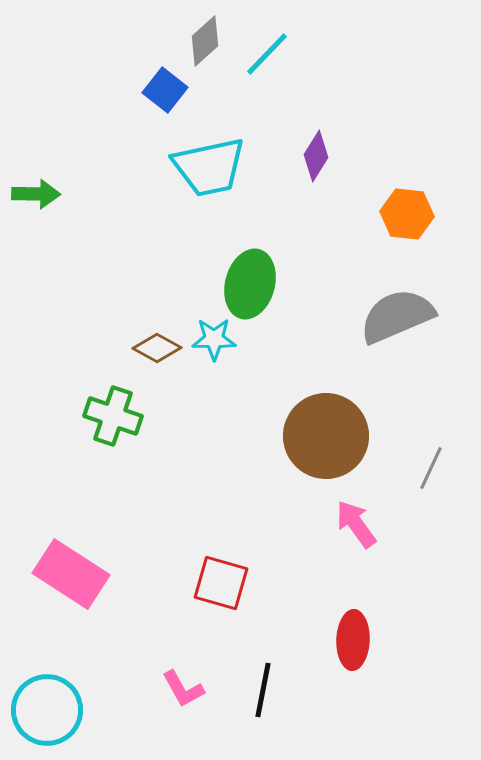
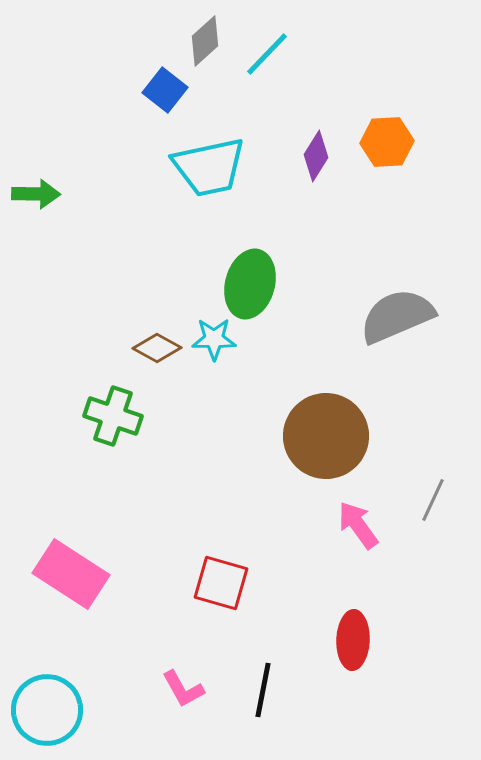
orange hexagon: moved 20 px left, 72 px up; rotated 9 degrees counterclockwise
gray line: moved 2 px right, 32 px down
pink arrow: moved 2 px right, 1 px down
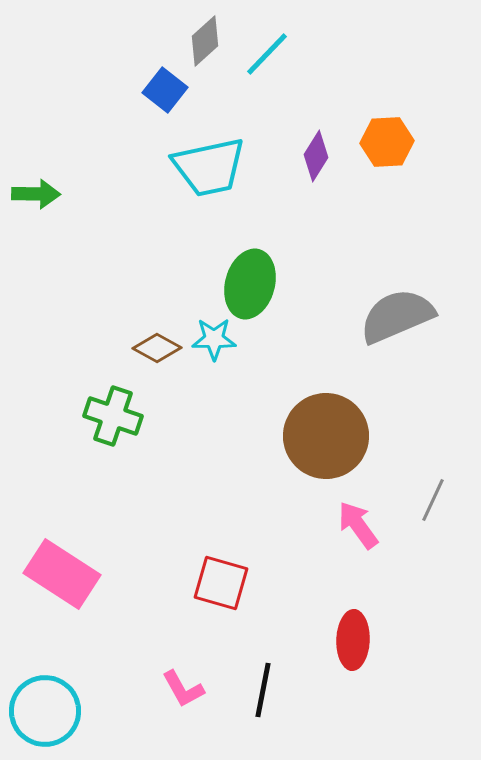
pink rectangle: moved 9 px left
cyan circle: moved 2 px left, 1 px down
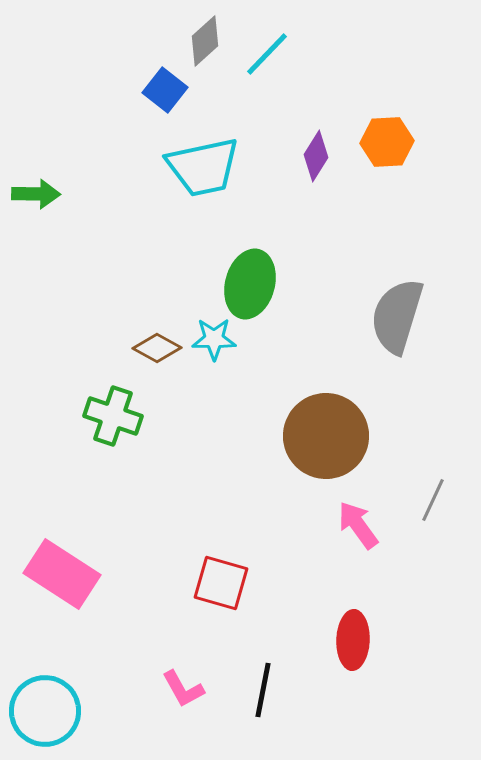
cyan trapezoid: moved 6 px left
gray semicircle: rotated 50 degrees counterclockwise
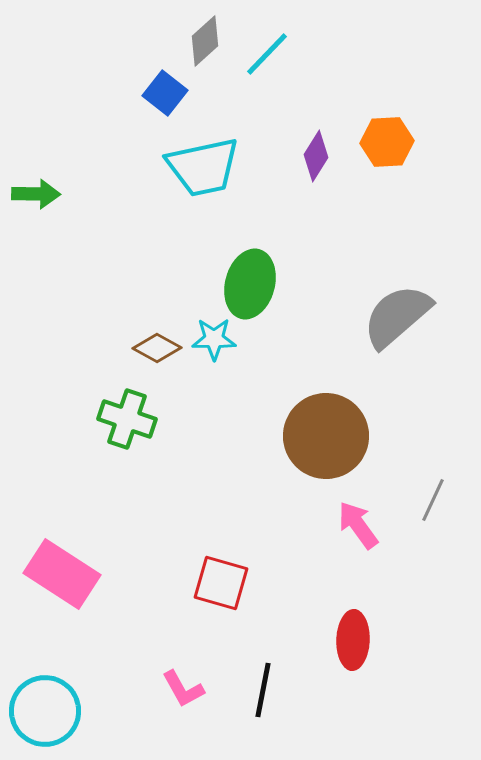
blue square: moved 3 px down
gray semicircle: rotated 32 degrees clockwise
green cross: moved 14 px right, 3 px down
